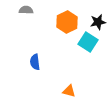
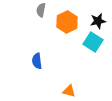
gray semicircle: moved 15 px right; rotated 80 degrees counterclockwise
black star: moved 1 px up
cyan square: moved 5 px right
blue semicircle: moved 2 px right, 1 px up
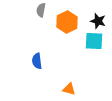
black star: rotated 28 degrees clockwise
cyan square: moved 1 px right, 1 px up; rotated 30 degrees counterclockwise
orange triangle: moved 2 px up
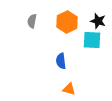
gray semicircle: moved 9 px left, 11 px down
cyan square: moved 2 px left, 1 px up
blue semicircle: moved 24 px right
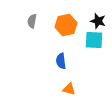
orange hexagon: moved 1 px left, 3 px down; rotated 15 degrees clockwise
cyan square: moved 2 px right
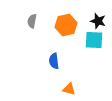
blue semicircle: moved 7 px left
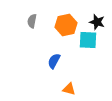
black star: moved 1 px left, 1 px down
cyan square: moved 6 px left
blue semicircle: rotated 35 degrees clockwise
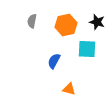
cyan square: moved 1 px left, 9 px down
